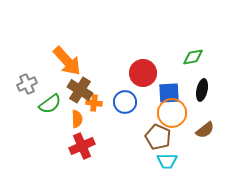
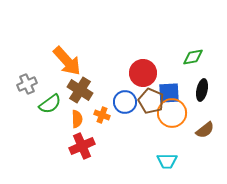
orange cross: moved 8 px right, 12 px down; rotated 14 degrees clockwise
brown pentagon: moved 7 px left, 36 px up
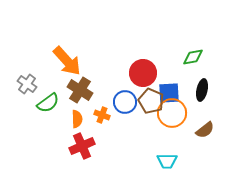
gray cross: rotated 30 degrees counterclockwise
green semicircle: moved 2 px left, 1 px up
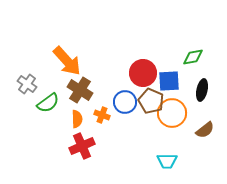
blue square: moved 12 px up
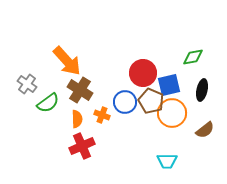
blue square: moved 4 px down; rotated 10 degrees counterclockwise
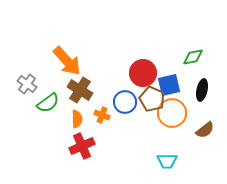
brown pentagon: moved 1 px right, 2 px up
